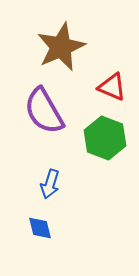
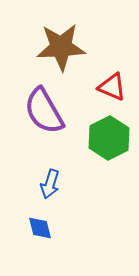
brown star: rotated 21 degrees clockwise
green hexagon: moved 4 px right; rotated 12 degrees clockwise
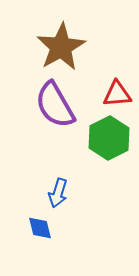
brown star: rotated 27 degrees counterclockwise
red triangle: moved 5 px right, 7 px down; rotated 28 degrees counterclockwise
purple semicircle: moved 11 px right, 6 px up
blue arrow: moved 8 px right, 9 px down
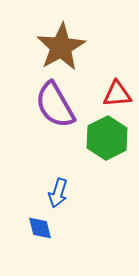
green hexagon: moved 2 px left
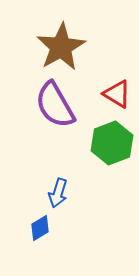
red triangle: rotated 36 degrees clockwise
green hexagon: moved 5 px right, 5 px down; rotated 6 degrees clockwise
blue diamond: rotated 72 degrees clockwise
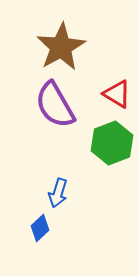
blue diamond: rotated 12 degrees counterclockwise
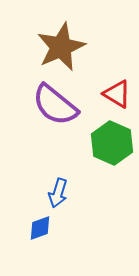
brown star: rotated 6 degrees clockwise
purple semicircle: rotated 21 degrees counterclockwise
green hexagon: rotated 15 degrees counterclockwise
blue diamond: rotated 24 degrees clockwise
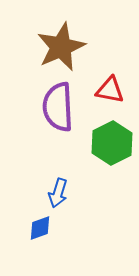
red triangle: moved 7 px left, 4 px up; rotated 20 degrees counterclockwise
purple semicircle: moved 3 px right, 2 px down; rotated 48 degrees clockwise
green hexagon: rotated 9 degrees clockwise
